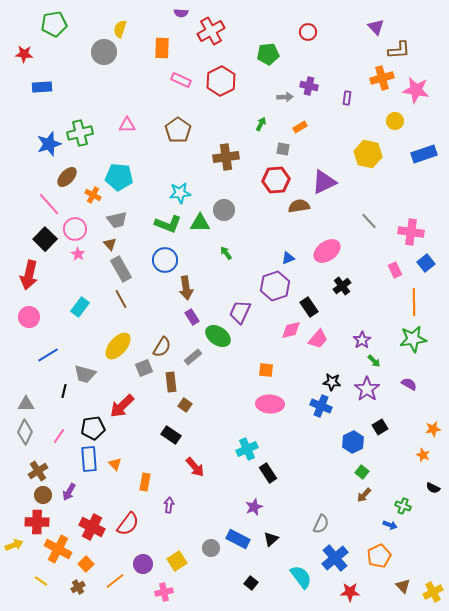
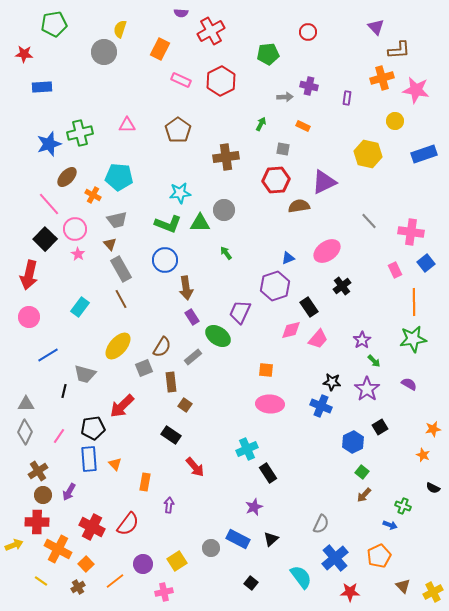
orange rectangle at (162, 48): moved 2 px left, 1 px down; rotated 25 degrees clockwise
orange rectangle at (300, 127): moved 3 px right, 1 px up; rotated 56 degrees clockwise
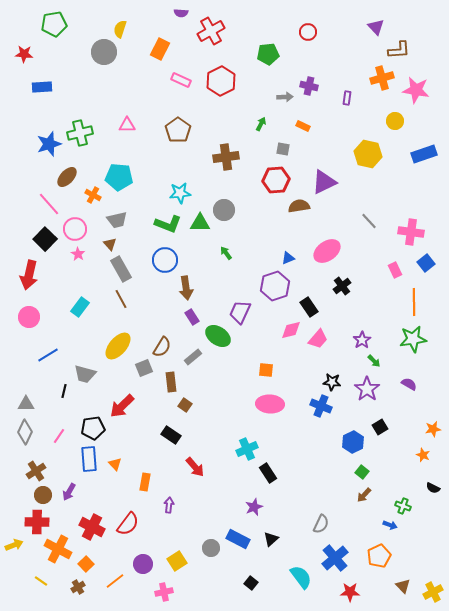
brown cross at (38, 471): moved 2 px left
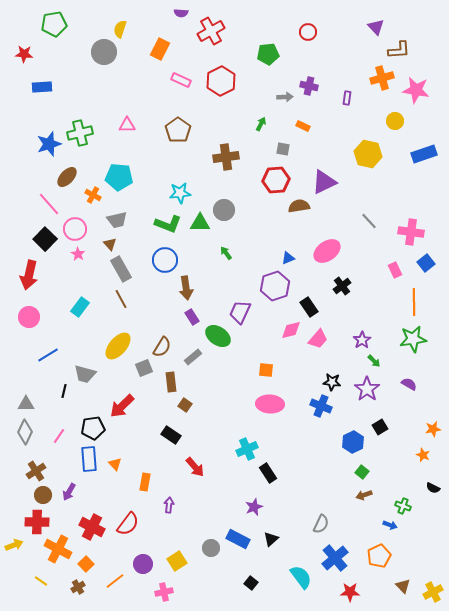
brown arrow at (364, 495): rotated 28 degrees clockwise
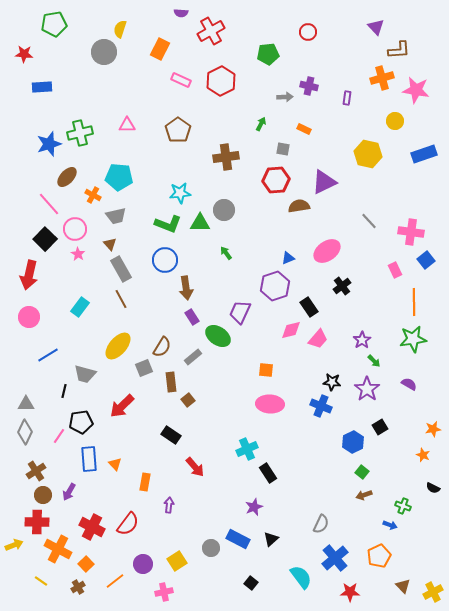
orange rectangle at (303, 126): moved 1 px right, 3 px down
gray trapezoid at (117, 220): moved 1 px left, 4 px up
blue square at (426, 263): moved 3 px up
brown square at (185, 405): moved 3 px right, 5 px up; rotated 16 degrees clockwise
black pentagon at (93, 428): moved 12 px left, 6 px up
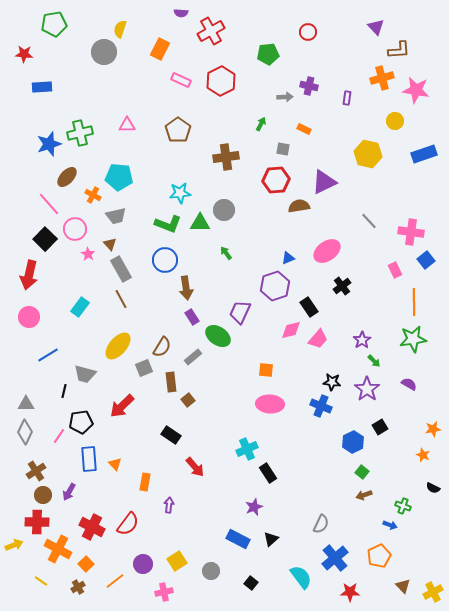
pink star at (78, 254): moved 10 px right
gray circle at (211, 548): moved 23 px down
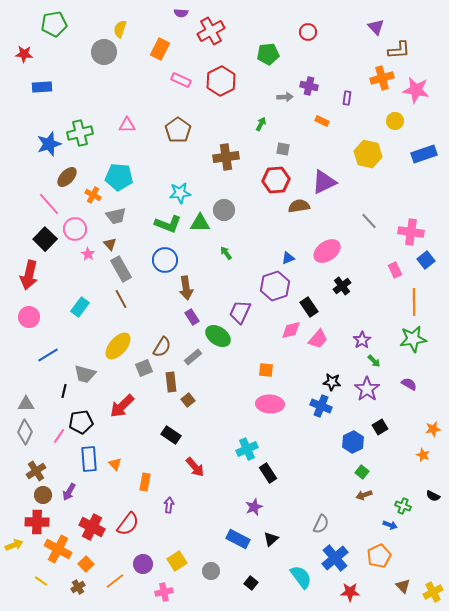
orange rectangle at (304, 129): moved 18 px right, 8 px up
black semicircle at (433, 488): moved 8 px down
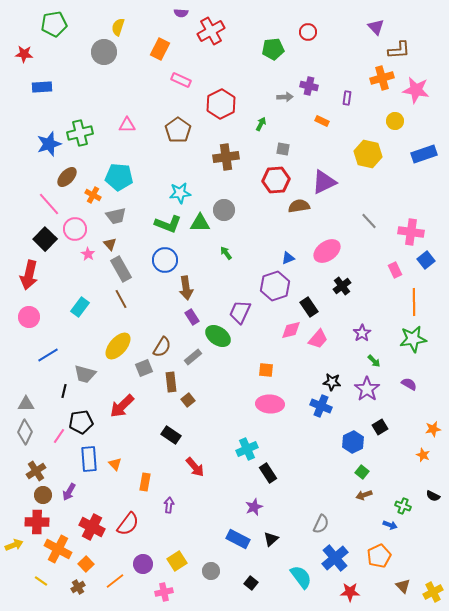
yellow semicircle at (120, 29): moved 2 px left, 2 px up
green pentagon at (268, 54): moved 5 px right, 5 px up
red hexagon at (221, 81): moved 23 px down
purple star at (362, 340): moved 7 px up
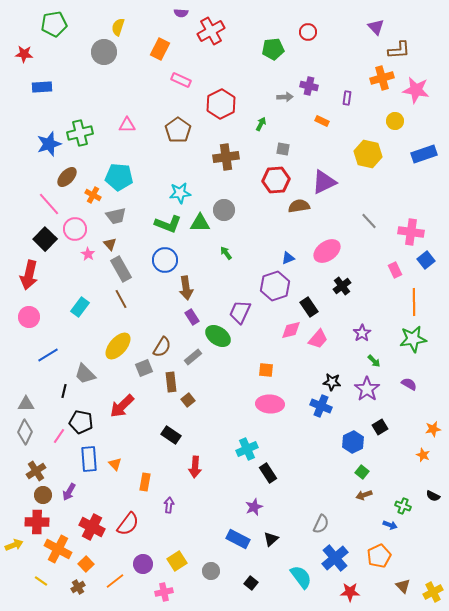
gray trapezoid at (85, 374): rotated 30 degrees clockwise
black pentagon at (81, 422): rotated 20 degrees clockwise
red arrow at (195, 467): rotated 45 degrees clockwise
